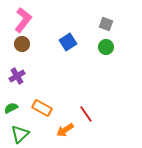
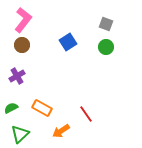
brown circle: moved 1 px down
orange arrow: moved 4 px left, 1 px down
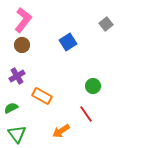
gray square: rotated 32 degrees clockwise
green circle: moved 13 px left, 39 px down
orange rectangle: moved 12 px up
green triangle: moved 3 px left; rotated 24 degrees counterclockwise
